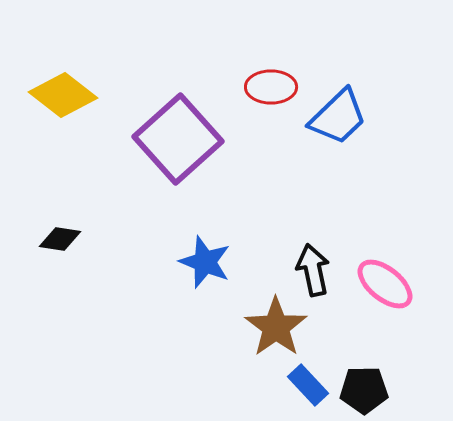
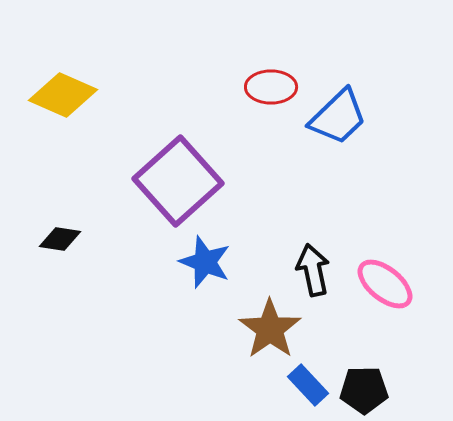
yellow diamond: rotated 14 degrees counterclockwise
purple square: moved 42 px down
brown star: moved 6 px left, 2 px down
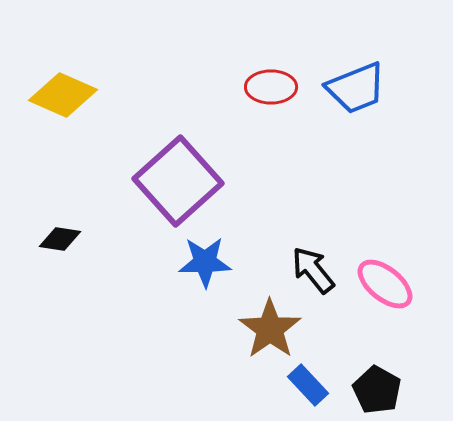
blue trapezoid: moved 18 px right, 29 px up; rotated 22 degrees clockwise
blue star: rotated 22 degrees counterclockwise
black arrow: rotated 27 degrees counterclockwise
black pentagon: moved 13 px right; rotated 30 degrees clockwise
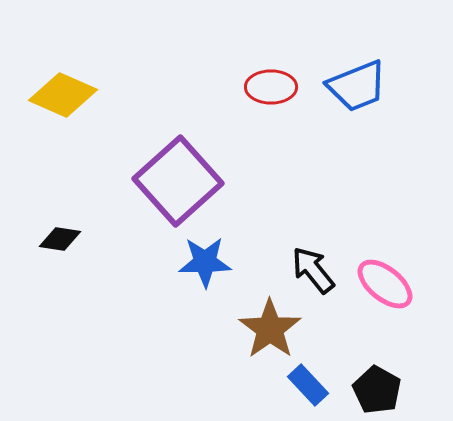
blue trapezoid: moved 1 px right, 2 px up
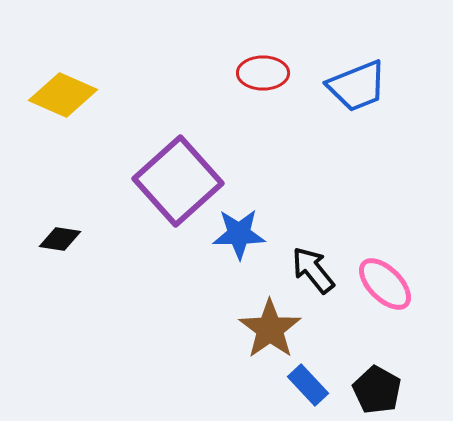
red ellipse: moved 8 px left, 14 px up
blue star: moved 34 px right, 28 px up
pink ellipse: rotated 6 degrees clockwise
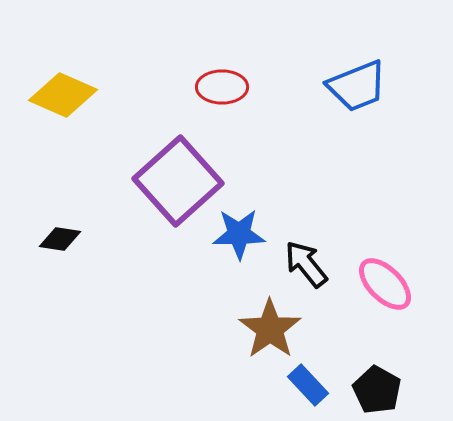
red ellipse: moved 41 px left, 14 px down
black arrow: moved 7 px left, 6 px up
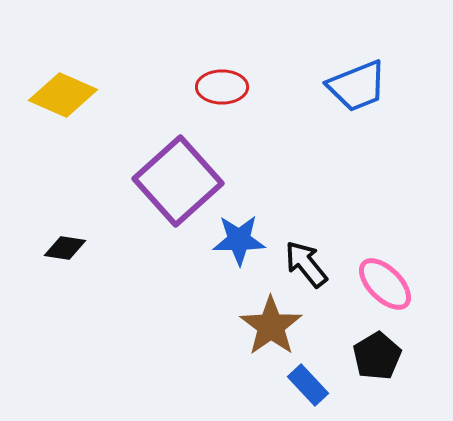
blue star: moved 6 px down
black diamond: moved 5 px right, 9 px down
brown star: moved 1 px right, 3 px up
black pentagon: moved 34 px up; rotated 12 degrees clockwise
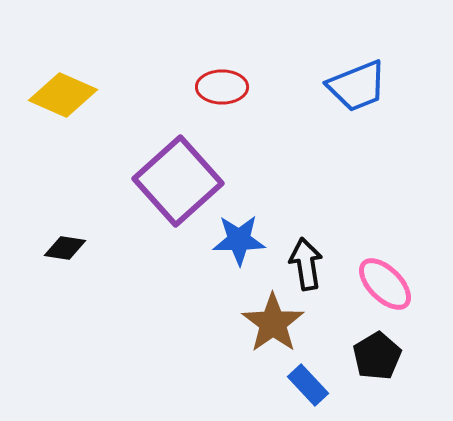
black arrow: rotated 30 degrees clockwise
brown star: moved 2 px right, 3 px up
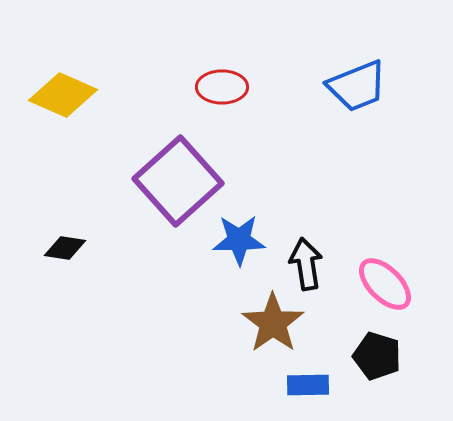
black pentagon: rotated 24 degrees counterclockwise
blue rectangle: rotated 48 degrees counterclockwise
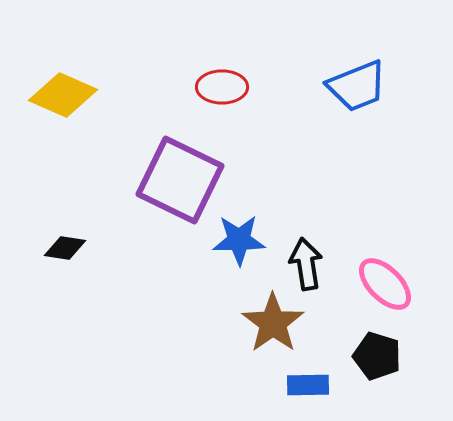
purple square: moved 2 px right, 1 px up; rotated 22 degrees counterclockwise
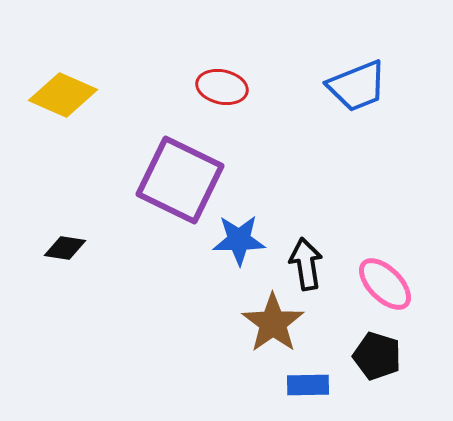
red ellipse: rotated 12 degrees clockwise
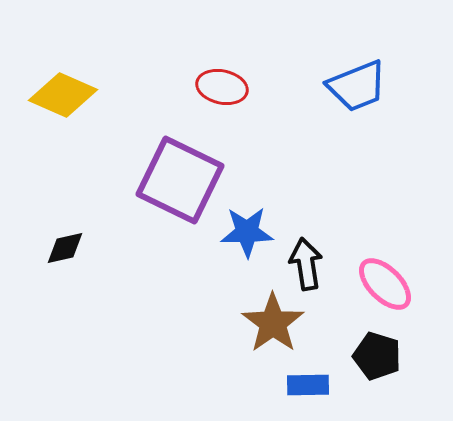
blue star: moved 8 px right, 8 px up
black diamond: rotated 21 degrees counterclockwise
